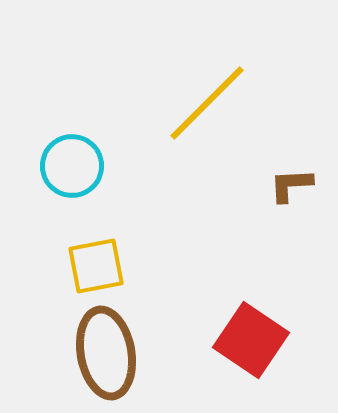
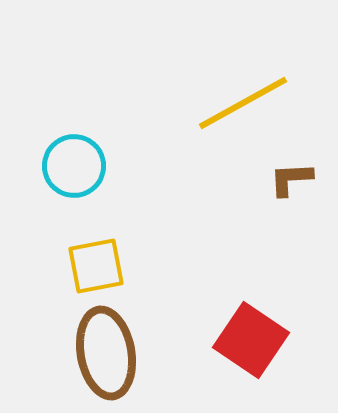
yellow line: moved 36 px right; rotated 16 degrees clockwise
cyan circle: moved 2 px right
brown L-shape: moved 6 px up
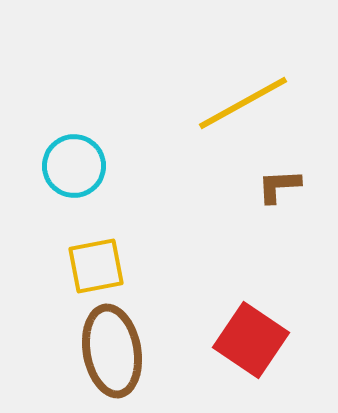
brown L-shape: moved 12 px left, 7 px down
brown ellipse: moved 6 px right, 2 px up
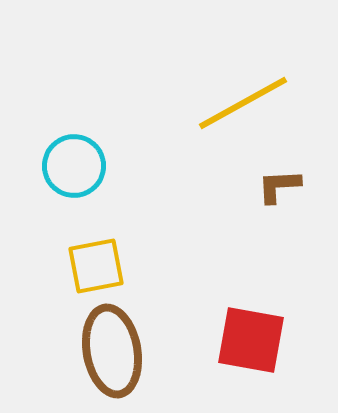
red square: rotated 24 degrees counterclockwise
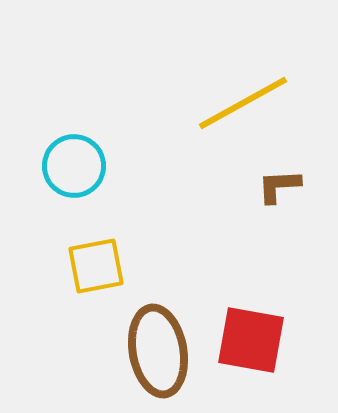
brown ellipse: moved 46 px right
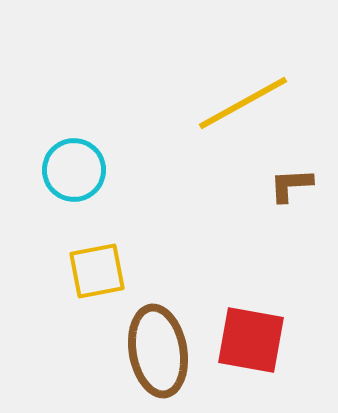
cyan circle: moved 4 px down
brown L-shape: moved 12 px right, 1 px up
yellow square: moved 1 px right, 5 px down
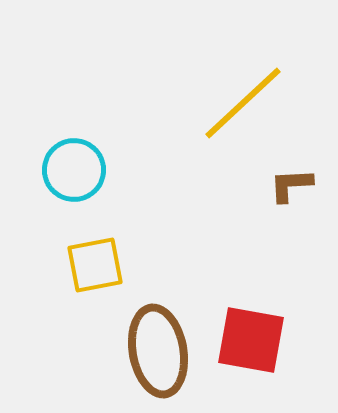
yellow line: rotated 14 degrees counterclockwise
yellow square: moved 2 px left, 6 px up
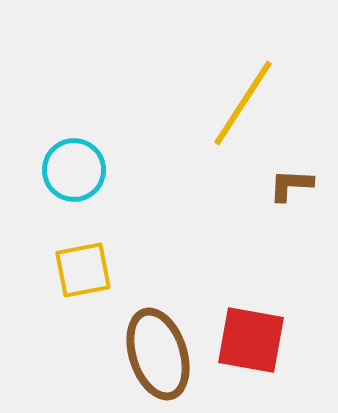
yellow line: rotated 14 degrees counterclockwise
brown L-shape: rotated 6 degrees clockwise
yellow square: moved 12 px left, 5 px down
brown ellipse: moved 3 px down; rotated 8 degrees counterclockwise
